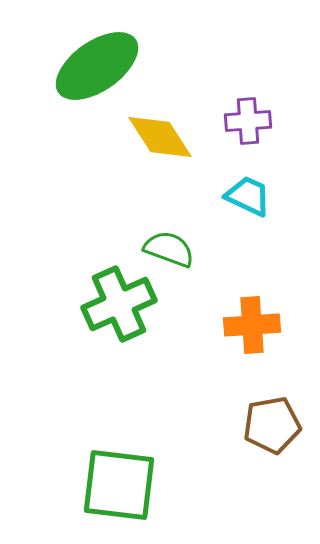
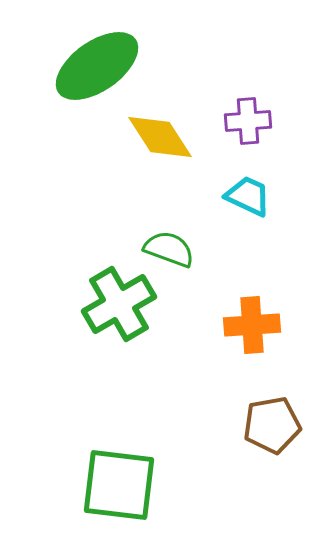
green cross: rotated 6 degrees counterclockwise
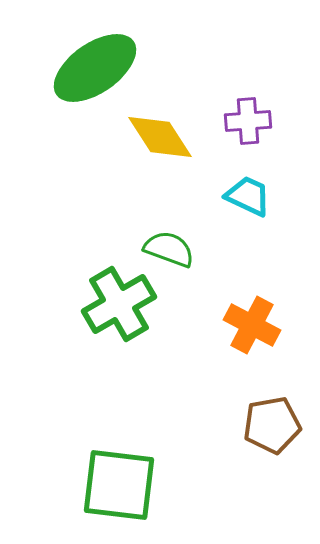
green ellipse: moved 2 px left, 2 px down
orange cross: rotated 32 degrees clockwise
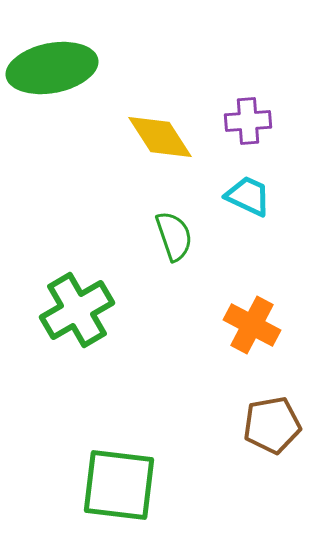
green ellipse: moved 43 px left; rotated 24 degrees clockwise
green semicircle: moved 5 px right, 13 px up; rotated 51 degrees clockwise
green cross: moved 42 px left, 6 px down
